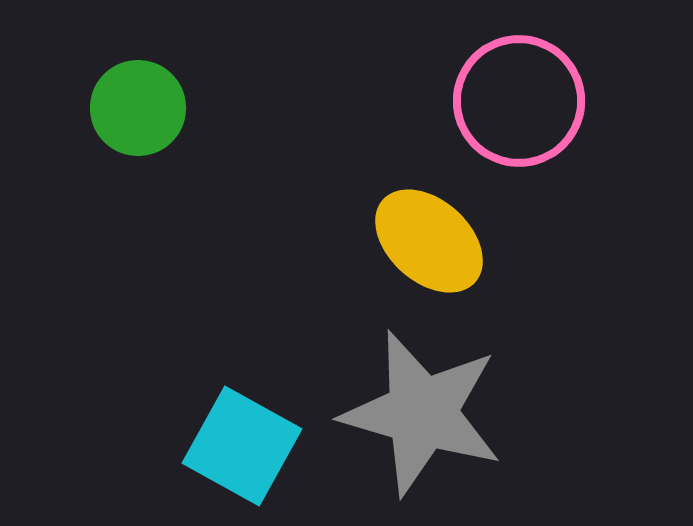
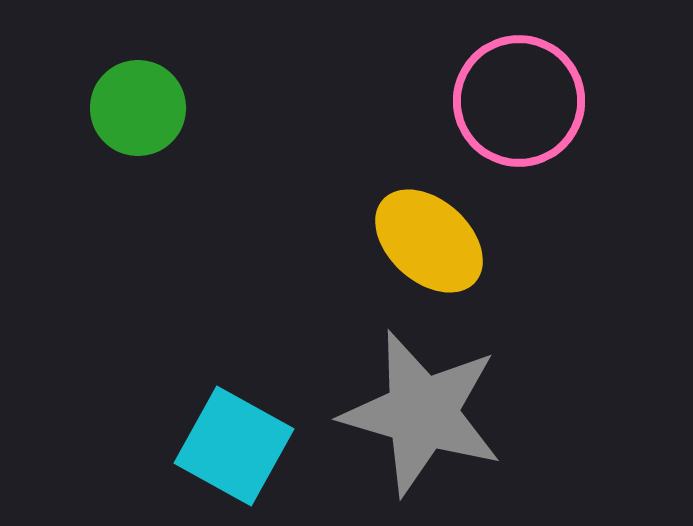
cyan square: moved 8 px left
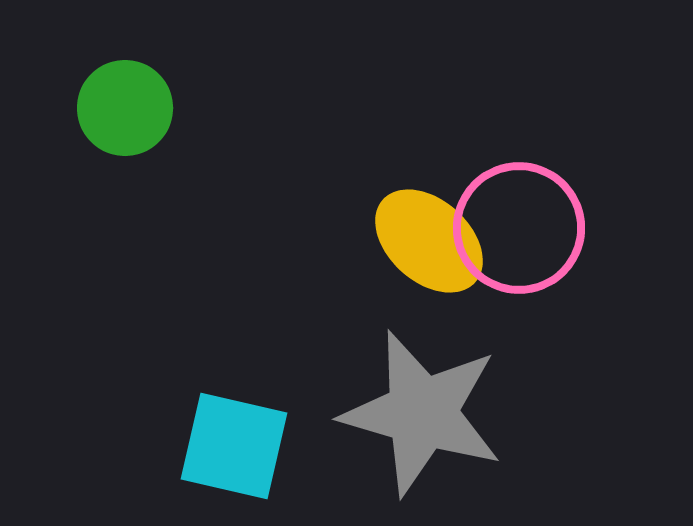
pink circle: moved 127 px down
green circle: moved 13 px left
cyan square: rotated 16 degrees counterclockwise
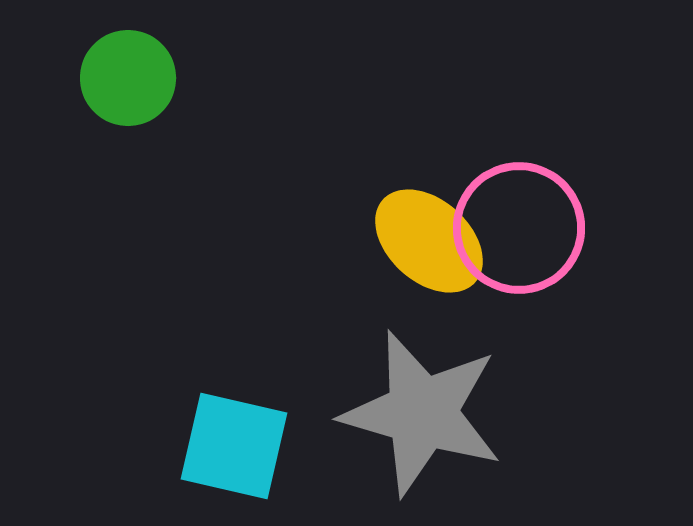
green circle: moved 3 px right, 30 px up
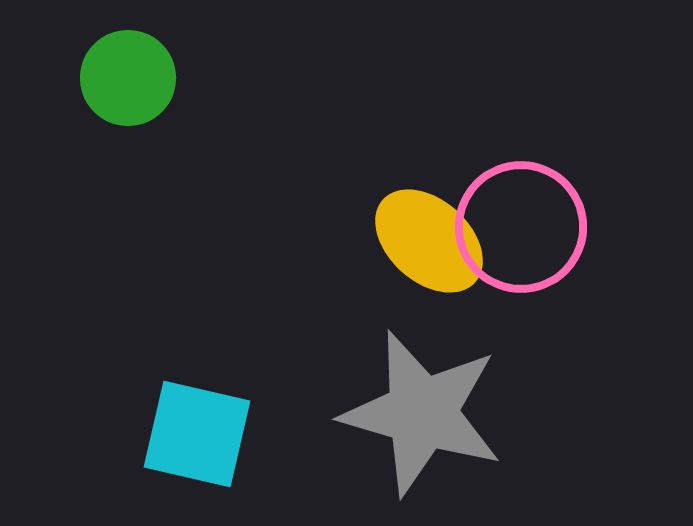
pink circle: moved 2 px right, 1 px up
cyan square: moved 37 px left, 12 px up
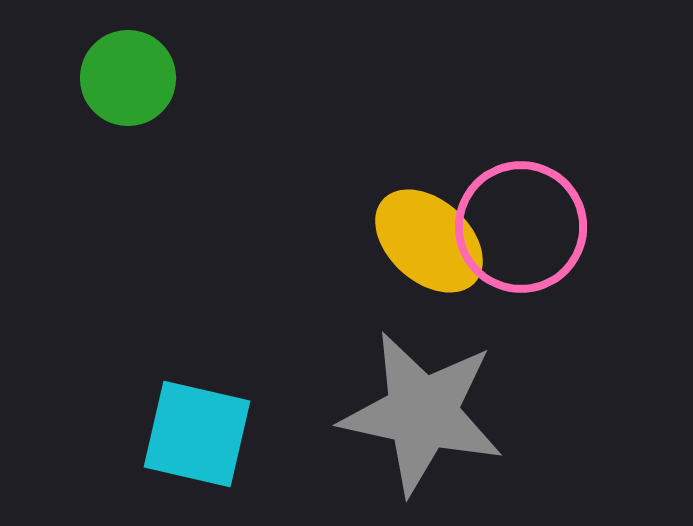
gray star: rotated 4 degrees counterclockwise
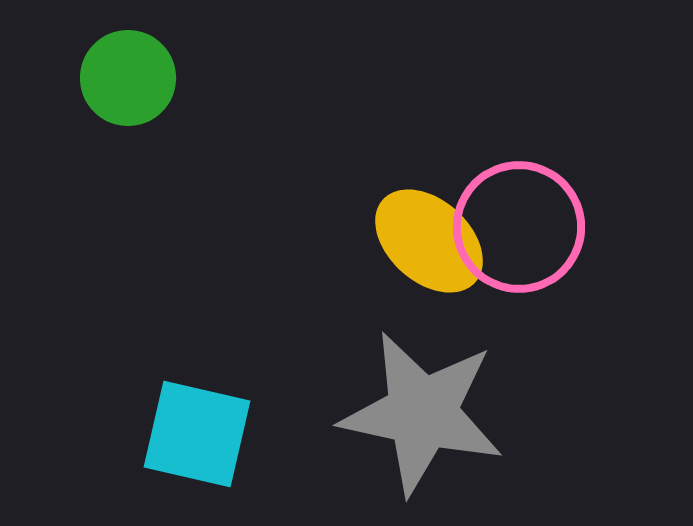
pink circle: moved 2 px left
